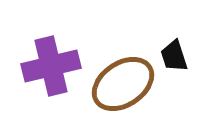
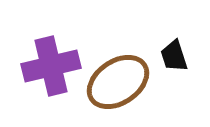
brown ellipse: moved 5 px left, 2 px up
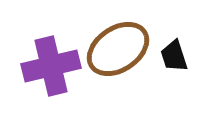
brown ellipse: moved 33 px up
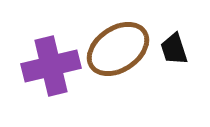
black trapezoid: moved 7 px up
